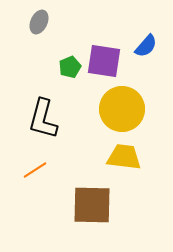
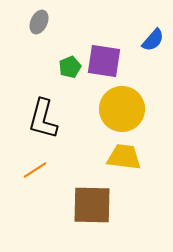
blue semicircle: moved 7 px right, 6 px up
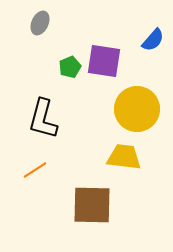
gray ellipse: moved 1 px right, 1 px down
yellow circle: moved 15 px right
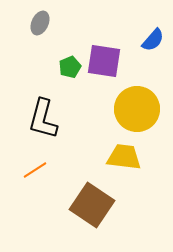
brown square: rotated 33 degrees clockwise
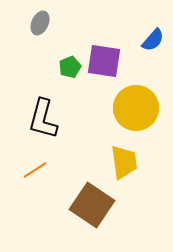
yellow circle: moved 1 px left, 1 px up
yellow trapezoid: moved 5 px down; rotated 75 degrees clockwise
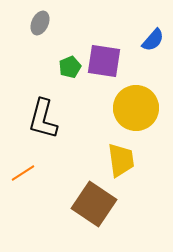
yellow trapezoid: moved 3 px left, 2 px up
orange line: moved 12 px left, 3 px down
brown square: moved 2 px right, 1 px up
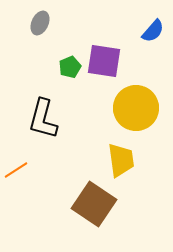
blue semicircle: moved 9 px up
orange line: moved 7 px left, 3 px up
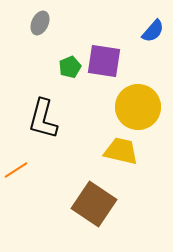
yellow circle: moved 2 px right, 1 px up
yellow trapezoid: moved 9 px up; rotated 69 degrees counterclockwise
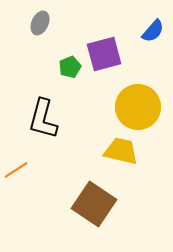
purple square: moved 7 px up; rotated 24 degrees counterclockwise
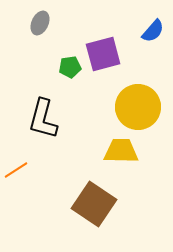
purple square: moved 1 px left
green pentagon: rotated 15 degrees clockwise
yellow trapezoid: rotated 12 degrees counterclockwise
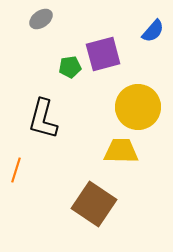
gray ellipse: moved 1 px right, 4 px up; rotated 30 degrees clockwise
orange line: rotated 40 degrees counterclockwise
